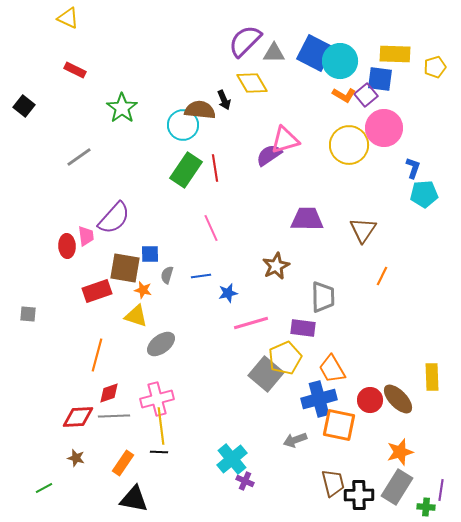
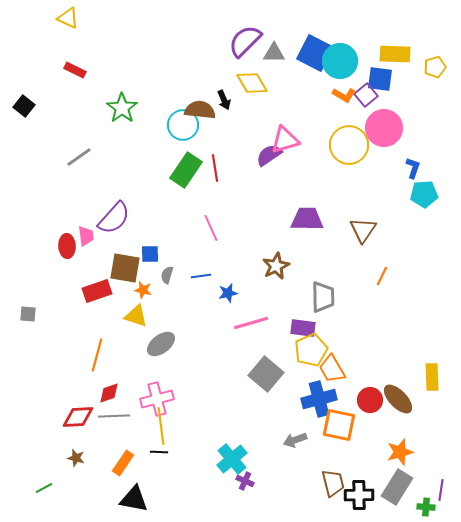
yellow pentagon at (285, 358): moved 26 px right, 8 px up
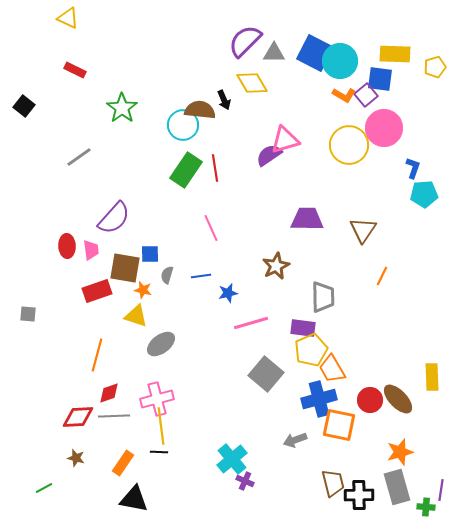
pink trapezoid at (86, 236): moved 5 px right, 14 px down
gray rectangle at (397, 487): rotated 48 degrees counterclockwise
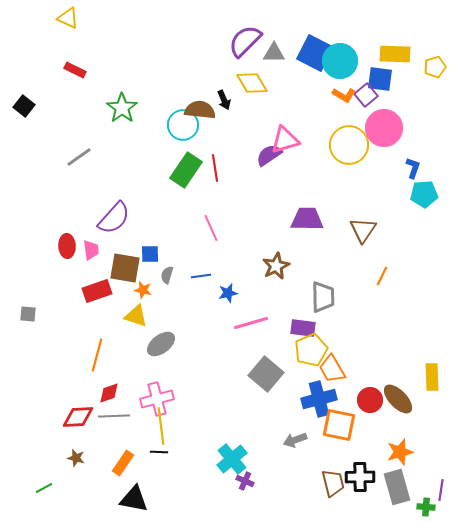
black cross at (359, 495): moved 1 px right, 18 px up
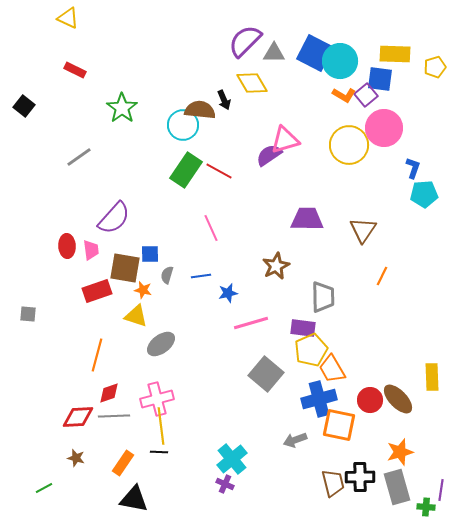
red line at (215, 168): moved 4 px right, 3 px down; rotated 52 degrees counterclockwise
purple cross at (245, 481): moved 20 px left, 3 px down
